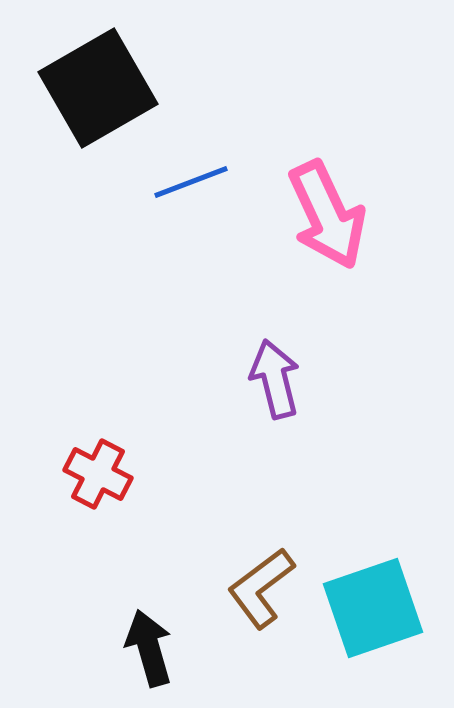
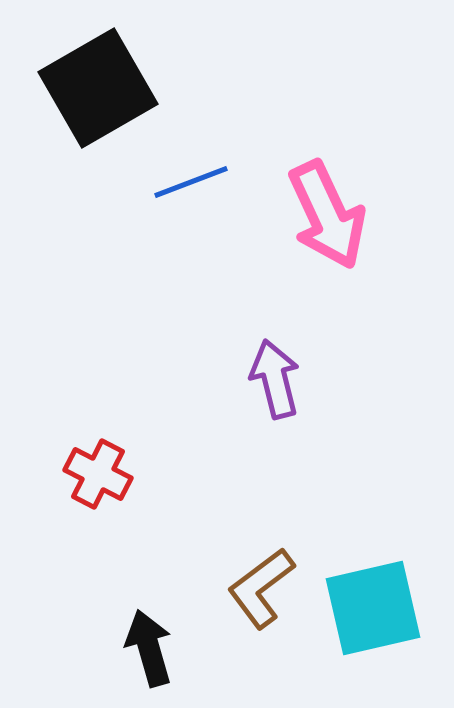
cyan square: rotated 6 degrees clockwise
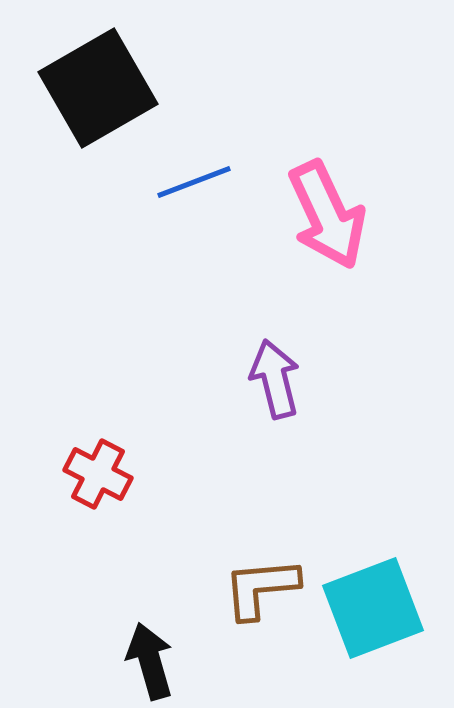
blue line: moved 3 px right
brown L-shape: rotated 32 degrees clockwise
cyan square: rotated 8 degrees counterclockwise
black arrow: moved 1 px right, 13 px down
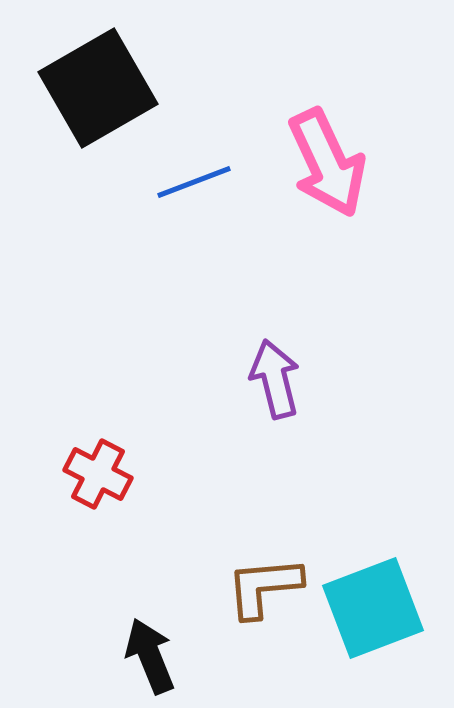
pink arrow: moved 52 px up
brown L-shape: moved 3 px right, 1 px up
black arrow: moved 5 px up; rotated 6 degrees counterclockwise
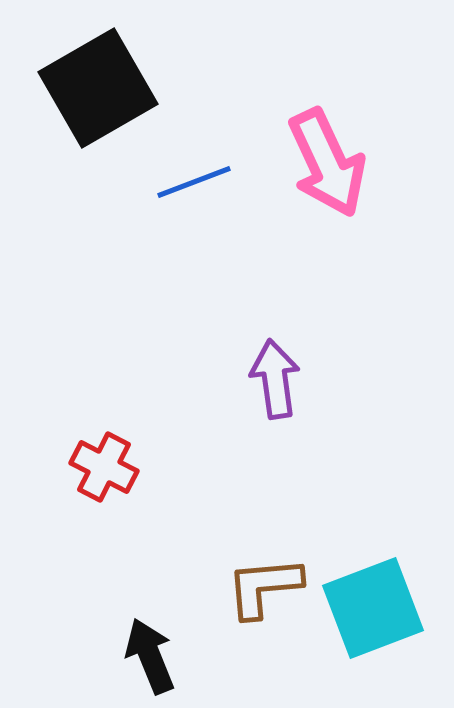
purple arrow: rotated 6 degrees clockwise
red cross: moved 6 px right, 7 px up
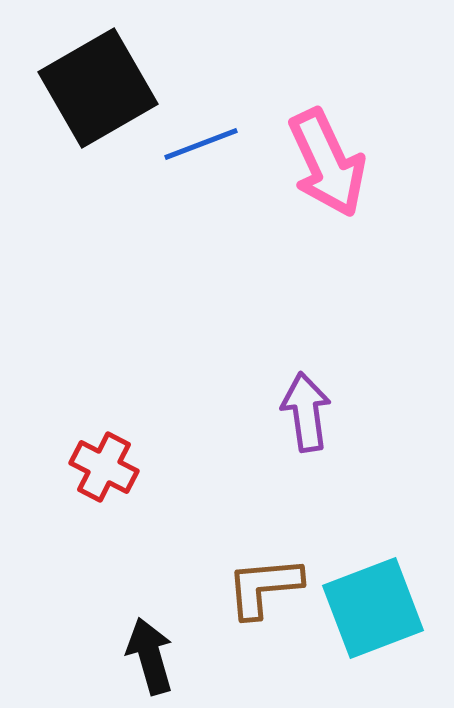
blue line: moved 7 px right, 38 px up
purple arrow: moved 31 px right, 33 px down
black arrow: rotated 6 degrees clockwise
